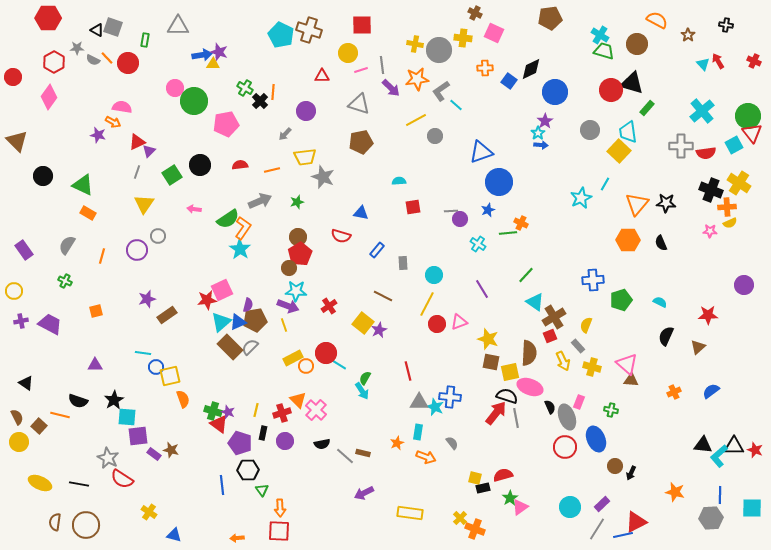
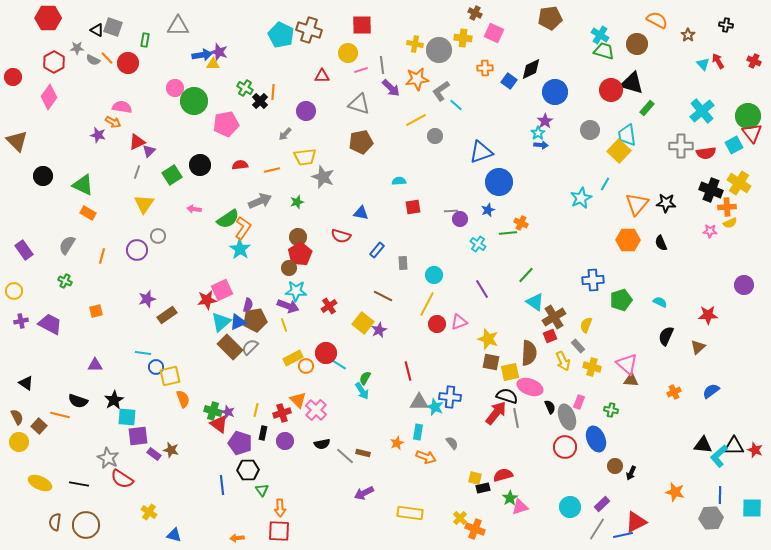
cyan trapezoid at (628, 132): moved 1 px left, 3 px down
pink triangle at (520, 507): rotated 18 degrees clockwise
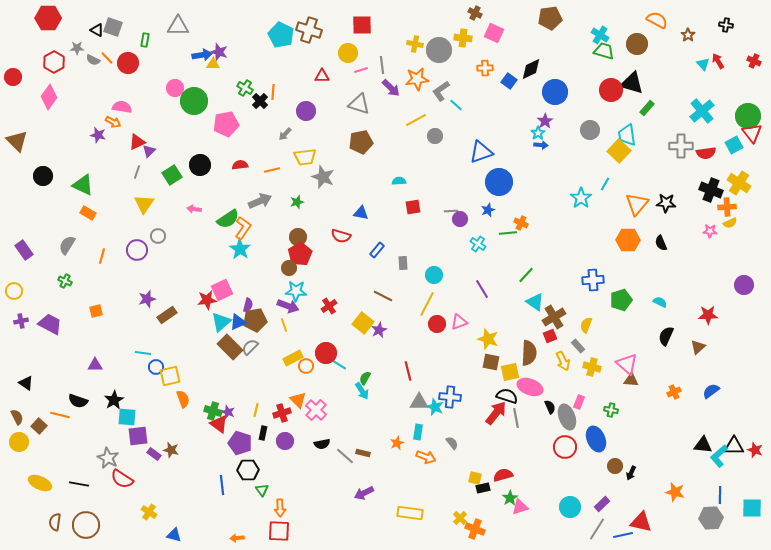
cyan star at (581, 198): rotated 10 degrees counterclockwise
red triangle at (636, 522): moved 5 px right; rotated 40 degrees clockwise
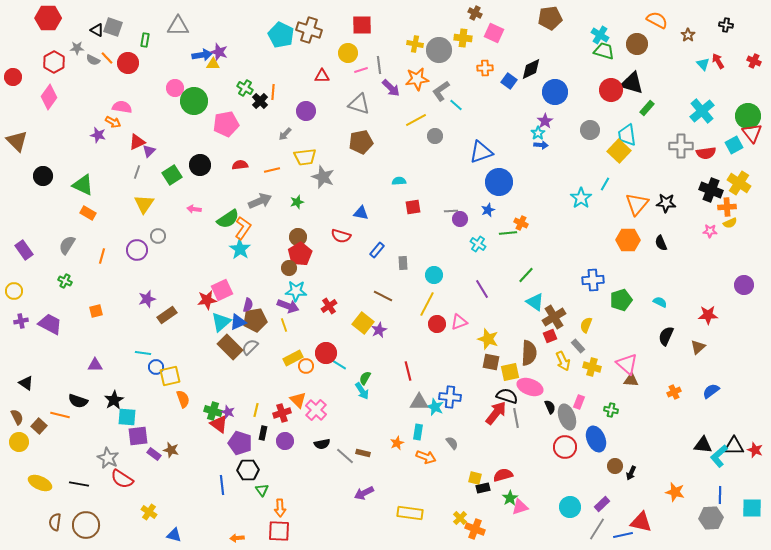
gray line at (382, 65): moved 3 px left
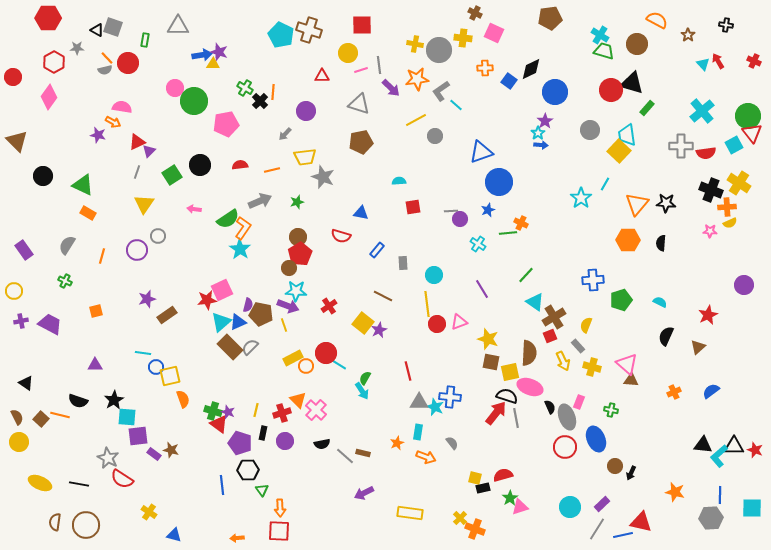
gray semicircle at (93, 60): moved 12 px right, 10 px down; rotated 40 degrees counterclockwise
black semicircle at (661, 243): rotated 28 degrees clockwise
yellow line at (427, 304): rotated 35 degrees counterclockwise
red star at (708, 315): rotated 24 degrees counterclockwise
brown pentagon at (255, 320): moved 6 px right, 6 px up; rotated 20 degrees clockwise
brown square at (39, 426): moved 2 px right, 7 px up
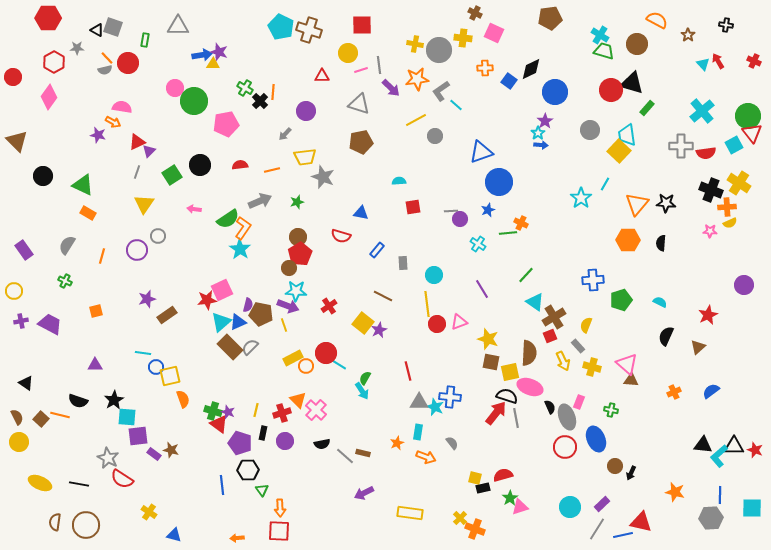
cyan pentagon at (281, 35): moved 8 px up
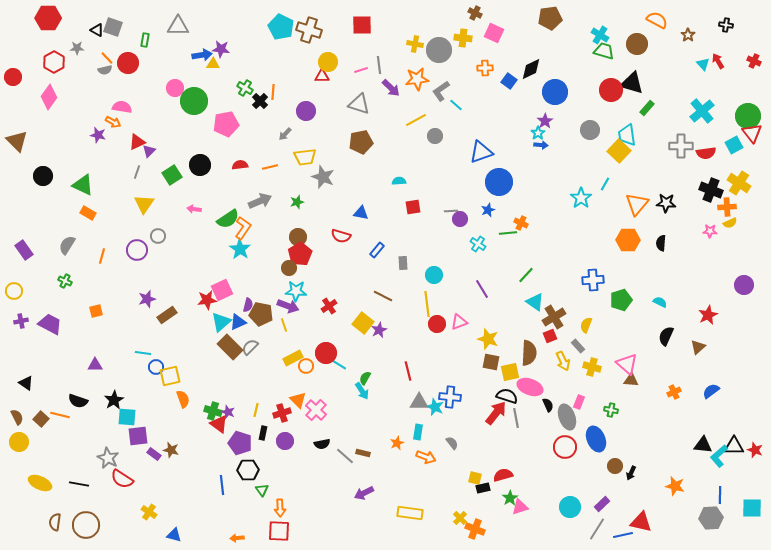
purple star at (219, 52): moved 2 px right, 3 px up; rotated 12 degrees counterclockwise
yellow circle at (348, 53): moved 20 px left, 9 px down
orange line at (272, 170): moved 2 px left, 3 px up
black semicircle at (550, 407): moved 2 px left, 2 px up
orange star at (675, 492): moved 6 px up
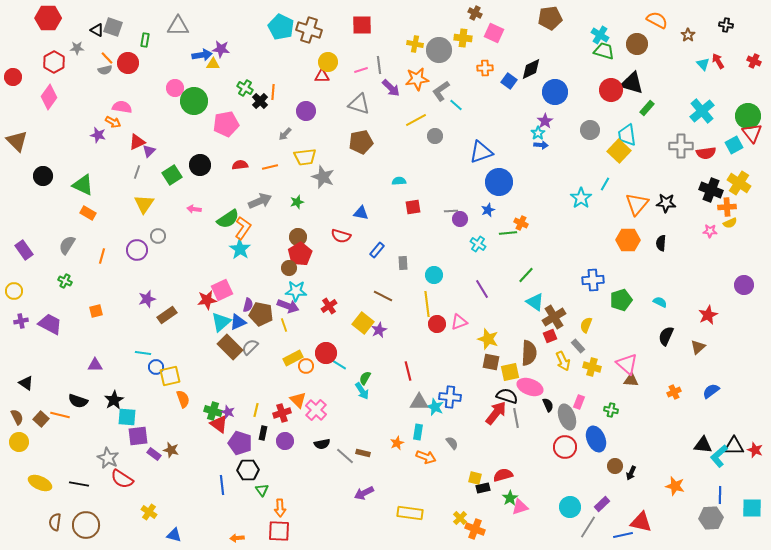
gray line at (597, 529): moved 9 px left, 2 px up
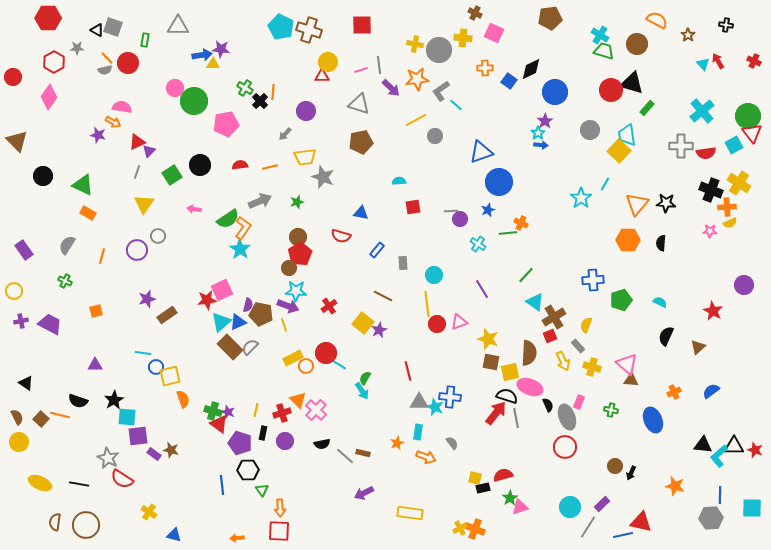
red star at (708, 315): moved 5 px right, 4 px up; rotated 18 degrees counterclockwise
blue ellipse at (596, 439): moved 57 px right, 19 px up
yellow cross at (460, 518): moved 10 px down; rotated 16 degrees clockwise
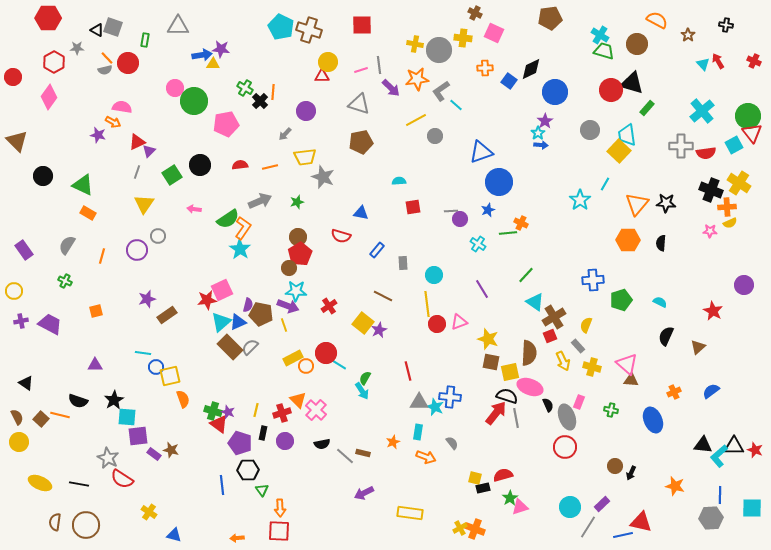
cyan star at (581, 198): moved 1 px left, 2 px down
orange star at (397, 443): moved 4 px left, 1 px up
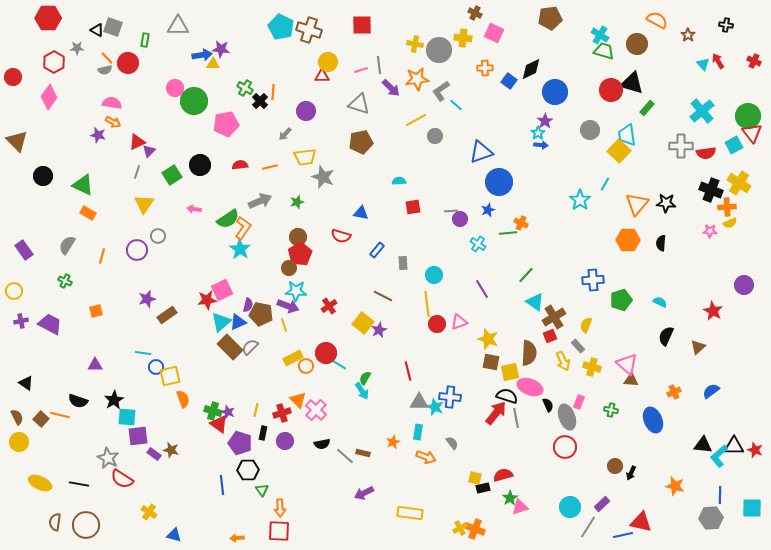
pink semicircle at (122, 107): moved 10 px left, 4 px up
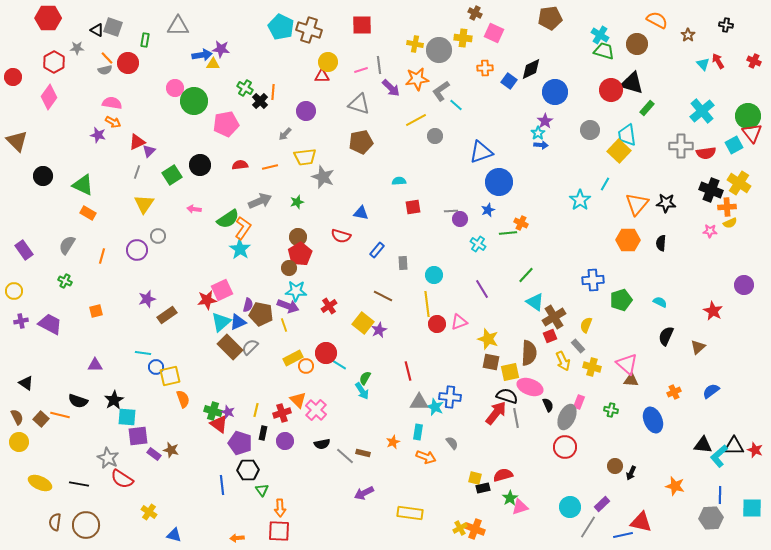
gray ellipse at (567, 417): rotated 45 degrees clockwise
